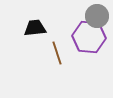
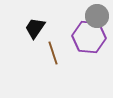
black trapezoid: rotated 50 degrees counterclockwise
brown line: moved 4 px left
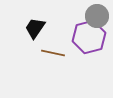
purple hexagon: rotated 20 degrees counterclockwise
brown line: rotated 60 degrees counterclockwise
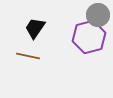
gray circle: moved 1 px right, 1 px up
brown line: moved 25 px left, 3 px down
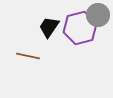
black trapezoid: moved 14 px right, 1 px up
purple hexagon: moved 9 px left, 9 px up
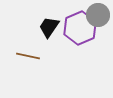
purple hexagon: rotated 8 degrees counterclockwise
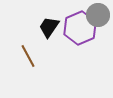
brown line: rotated 50 degrees clockwise
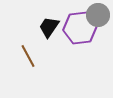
purple hexagon: rotated 16 degrees clockwise
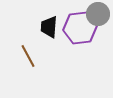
gray circle: moved 1 px up
black trapezoid: rotated 30 degrees counterclockwise
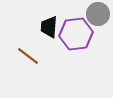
purple hexagon: moved 4 px left, 6 px down
brown line: rotated 25 degrees counterclockwise
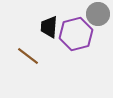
purple hexagon: rotated 8 degrees counterclockwise
